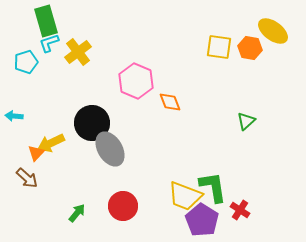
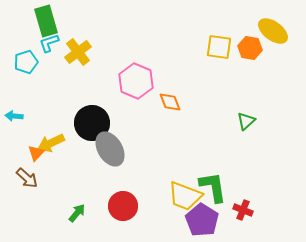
red cross: moved 3 px right; rotated 12 degrees counterclockwise
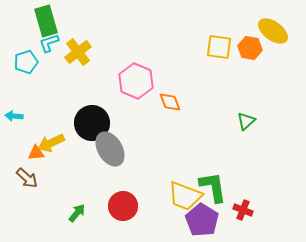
orange triangle: rotated 42 degrees clockwise
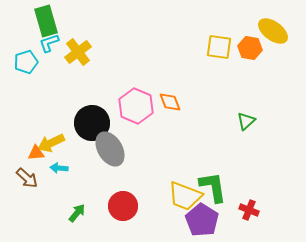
pink hexagon: moved 25 px down
cyan arrow: moved 45 px right, 52 px down
red cross: moved 6 px right
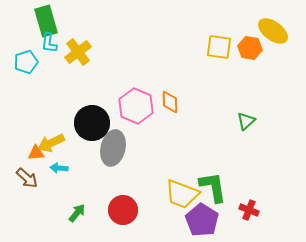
cyan L-shape: rotated 65 degrees counterclockwise
orange diamond: rotated 20 degrees clockwise
gray ellipse: moved 3 px right, 1 px up; rotated 44 degrees clockwise
yellow trapezoid: moved 3 px left, 2 px up
red circle: moved 4 px down
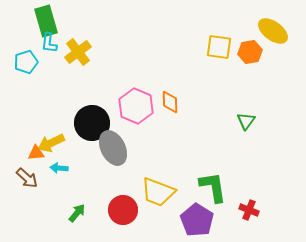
orange hexagon: moved 4 px down; rotated 20 degrees counterclockwise
green triangle: rotated 12 degrees counterclockwise
gray ellipse: rotated 40 degrees counterclockwise
yellow trapezoid: moved 24 px left, 2 px up
purple pentagon: moved 5 px left
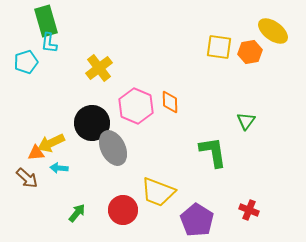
yellow cross: moved 21 px right, 16 px down
green L-shape: moved 35 px up
